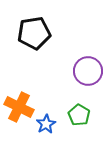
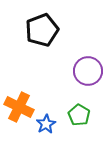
black pentagon: moved 8 px right, 3 px up; rotated 12 degrees counterclockwise
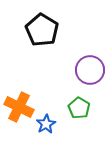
black pentagon: rotated 20 degrees counterclockwise
purple circle: moved 2 px right, 1 px up
green pentagon: moved 7 px up
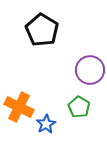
green pentagon: moved 1 px up
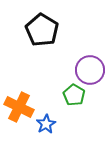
green pentagon: moved 5 px left, 12 px up
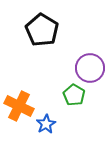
purple circle: moved 2 px up
orange cross: moved 1 px up
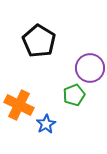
black pentagon: moved 3 px left, 11 px down
green pentagon: rotated 20 degrees clockwise
orange cross: moved 1 px up
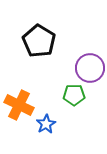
green pentagon: rotated 20 degrees clockwise
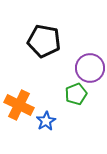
black pentagon: moved 5 px right; rotated 20 degrees counterclockwise
green pentagon: moved 2 px right, 1 px up; rotated 20 degrees counterclockwise
blue star: moved 3 px up
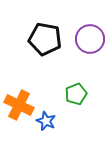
black pentagon: moved 1 px right, 2 px up
purple circle: moved 29 px up
blue star: rotated 18 degrees counterclockwise
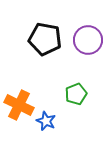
purple circle: moved 2 px left, 1 px down
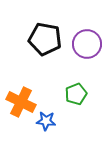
purple circle: moved 1 px left, 4 px down
orange cross: moved 2 px right, 3 px up
blue star: rotated 18 degrees counterclockwise
